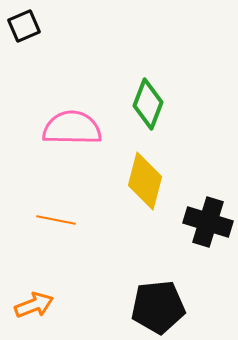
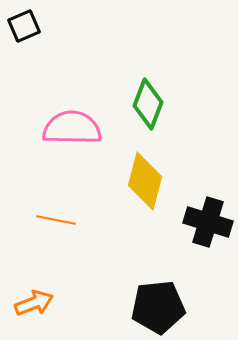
orange arrow: moved 2 px up
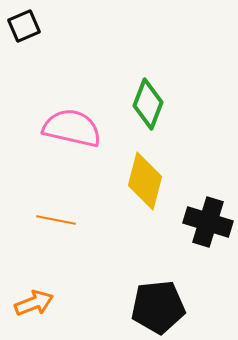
pink semicircle: rotated 12 degrees clockwise
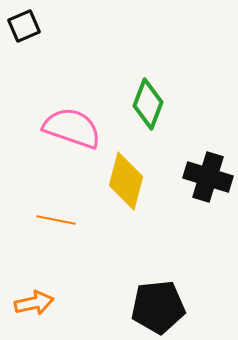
pink semicircle: rotated 6 degrees clockwise
yellow diamond: moved 19 px left
black cross: moved 45 px up
orange arrow: rotated 9 degrees clockwise
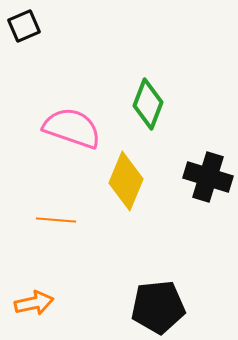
yellow diamond: rotated 8 degrees clockwise
orange line: rotated 6 degrees counterclockwise
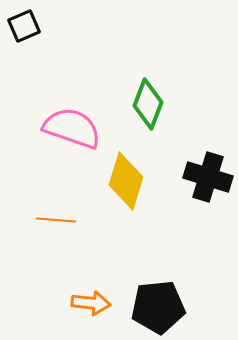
yellow diamond: rotated 6 degrees counterclockwise
orange arrow: moved 57 px right; rotated 18 degrees clockwise
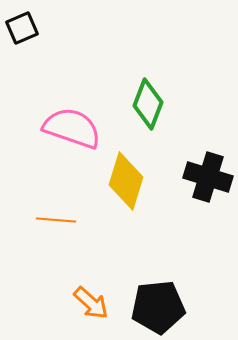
black square: moved 2 px left, 2 px down
orange arrow: rotated 36 degrees clockwise
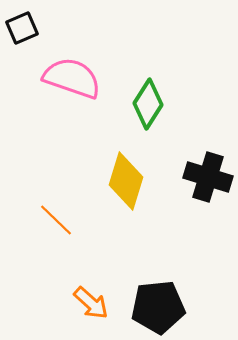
green diamond: rotated 12 degrees clockwise
pink semicircle: moved 50 px up
orange line: rotated 39 degrees clockwise
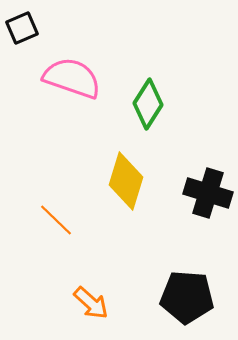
black cross: moved 16 px down
black pentagon: moved 29 px right, 10 px up; rotated 10 degrees clockwise
